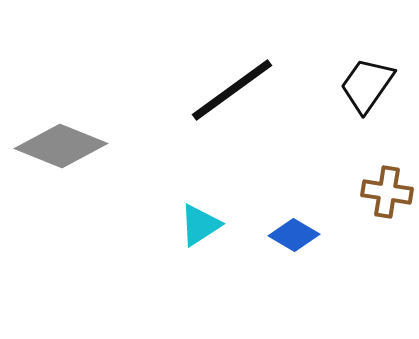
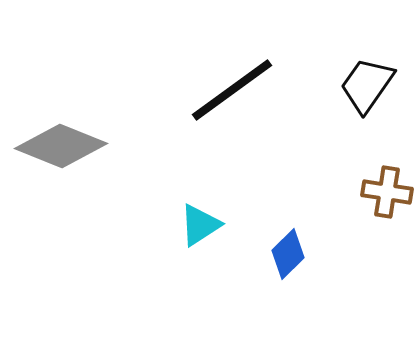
blue diamond: moved 6 px left, 19 px down; rotated 75 degrees counterclockwise
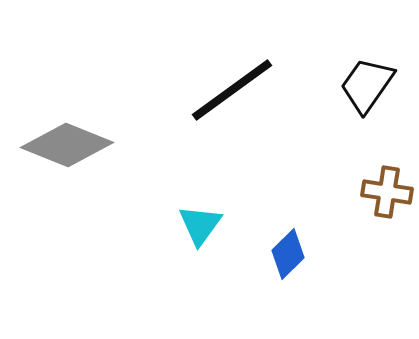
gray diamond: moved 6 px right, 1 px up
cyan triangle: rotated 21 degrees counterclockwise
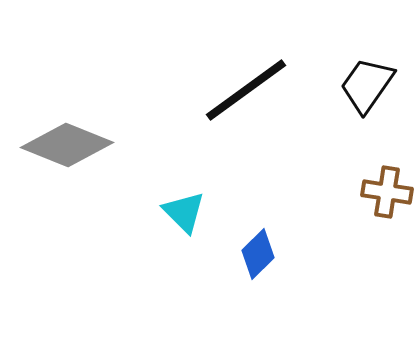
black line: moved 14 px right
cyan triangle: moved 16 px left, 13 px up; rotated 21 degrees counterclockwise
blue diamond: moved 30 px left
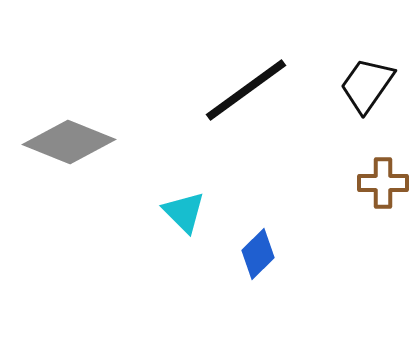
gray diamond: moved 2 px right, 3 px up
brown cross: moved 4 px left, 9 px up; rotated 9 degrees counterclockwise
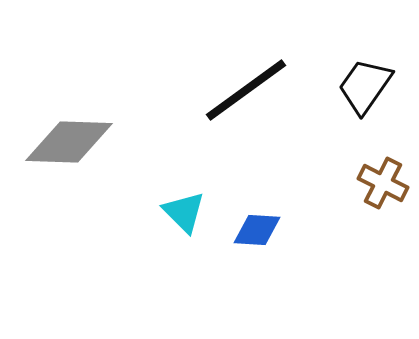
black trapezoid: moved 2 px left, 1 px down
gray diamond: rotated 20 degrees counterclockwise
brown cross: rotated 27 degrees clockwise
blue diamond: moved 1 px left, 24 px up; rotated 48 degrees clockwise
